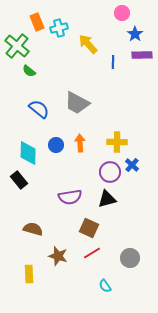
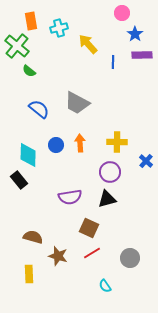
orange rectangle: moved 6 px left, 1 px up; rotated 12 degrees clockwise
cyan diamond: moved 2 px down
blue cross: moved 14 px right, 4 px up
brown semicircle: moved 8 px down
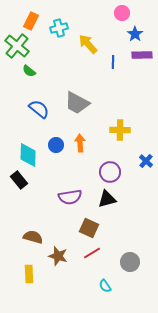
orange rectangle: rotated 36 degrees clockwise
yellow cross: moved 3 px right, 12 px up
gray circle: moved 4 px down
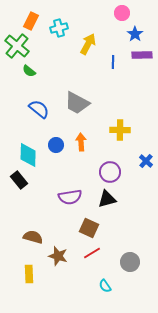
yellow arrow: rotated 70 degrees clockwise
orange arrow: moved 1 px right, 1 px up
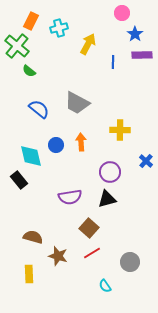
cyan diamond: moved 3 px right, 1 px down; rotated 15 degrees counterclockwise
brown square: rotated 18 degrees clockwise
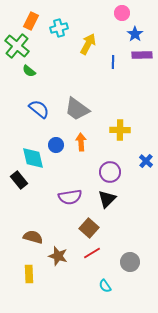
gray trapezoid: moved 6 px down; rotated 8 degrees clockwise
cyan diamond: moved 2 px right, 2 px down
black triangle: rotated 30 degrees counterclockwise
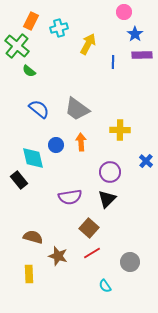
pink circle: moved 2 px right, 1 px up
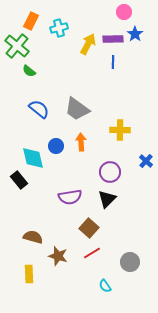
purple rectangle: moved 29 px left, 16 px up
blue circle: moved 1 px down
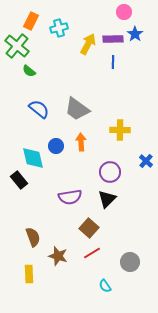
brown semicircle: rotated 54 degrees clockwise
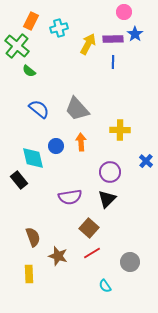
gray trapezoid: rotated 12 degrees clockwise
